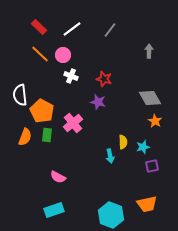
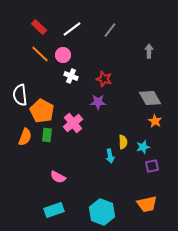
purple star: rotated 14 degrees counterclockwise
cyan hexagon: moved 9 px left, 3 px up
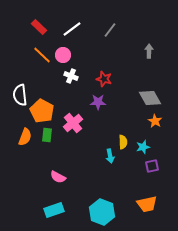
orange line: moved 2 px right, 1 px down
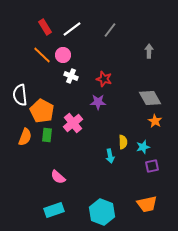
red rectangle: moved 6 px right; rotated 14 degrees clockwise
pink semicircle: rotated 14 degrees clockwise
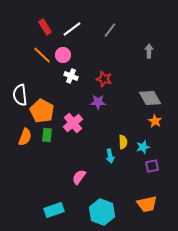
pink semicircle: moved 21 px right; rotated 84 degrees clockwise
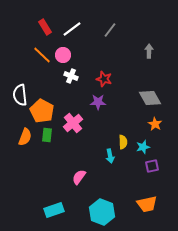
orange star: moved 3 px down
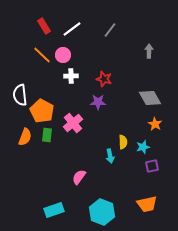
red rectangle: moved 1 px left, 1 px up
white cross: rotated 24 degrees counterclockwise
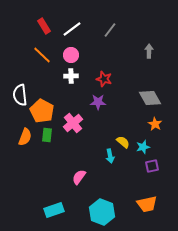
pink circle: moved 8 px right
yellow semicircle: rotated 48 degrees counterclockwise
